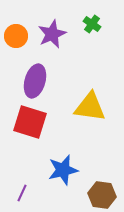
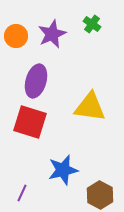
purple ellipse: moved 1 px right
brown hexagon: moved 2 px left; rotated 20 degrees clockwise
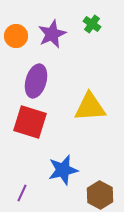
yellow triangle: rotated 12 degrees counterclockwise
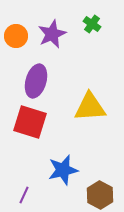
purple line: moved 2 px right, 2 px down
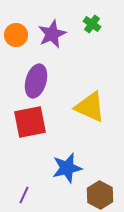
orange circle: moved 1 px up
yellow triangle: rotated 28 degrees clockwise
red square: rotated 28 degrees counterclockwise
blue star: moved 4 px right, 2 px up
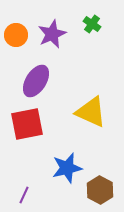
purple ellipse: rotated 16 degrees clockwise
yellow triangle: moved 1 px right, 5 px down
red square: moved 3 px left, 2 px down
brown hexagon: moved 5 px up
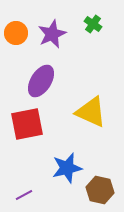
green cross: moved 1 px right
orange circle: moved 2 px up
purple ellipse: moved 5 px right
brown hexagon: rotated 16 degrees counterclockwise
purple line: rotated 36 degrees clockwise
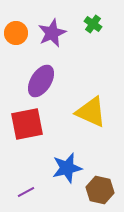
purple star: moved 1 px up
purple line: moved 2 px right, 3 px up
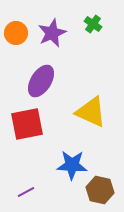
blue star: moved 5 px right, 3 px up; rotated 16 degrees clockwise
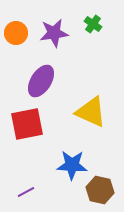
purple star: moved 2 px right; rotated 16 degrees clockwise
